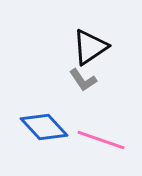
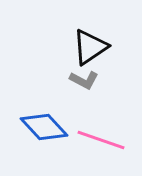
gray L-shape: moved 1 px right; rotated 28 degrees counterclockwise
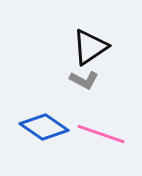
blue diamond: rotated 12 degrees counterclockwise
pink line: moved 6 px up
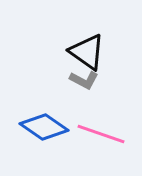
black triangle: moved 3 px left, 5 px down; rotated 51 degrees counterclockwise
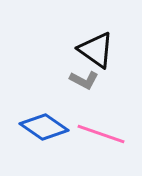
black triangle: moved 9 px right, 2 px up
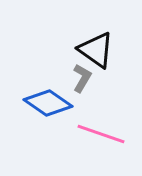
gray L-shape: moved 2 px left, 2 px up; rotated 88 degrees counterclockwise
blue diamond: moved 4 px right, 24 px up
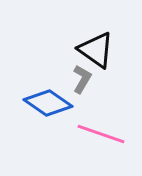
gray L-shape: moved 1 px down
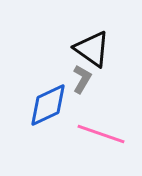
black triangle: moved 4 px left, 1 px up
blue diamond: moved 2 px down; rotated 60 degrees counterclockwise
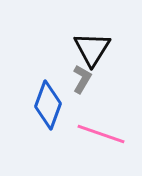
black triangle: rotated 27 degrees clockwise
blue diamond: rotated 45 degrees counterclockwise
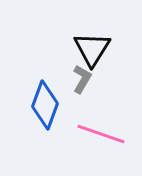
blue diamond: moved 3 px left
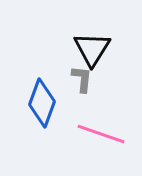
gray L-shape: rotated 24 degrees counterclockwise
blue diamond: moved 3 px left, 2 px up
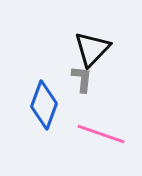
black triangle: rotated 12 degrees clockwise
blue diamond: moved 2 px right, 2 px down
